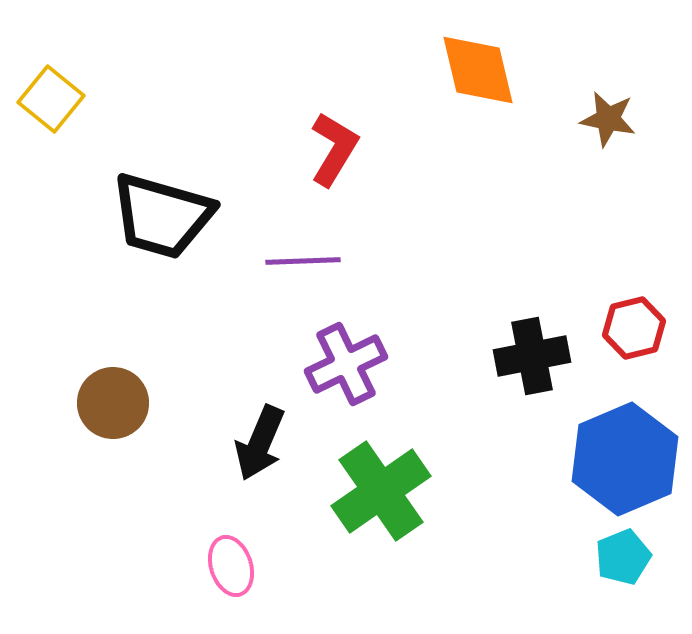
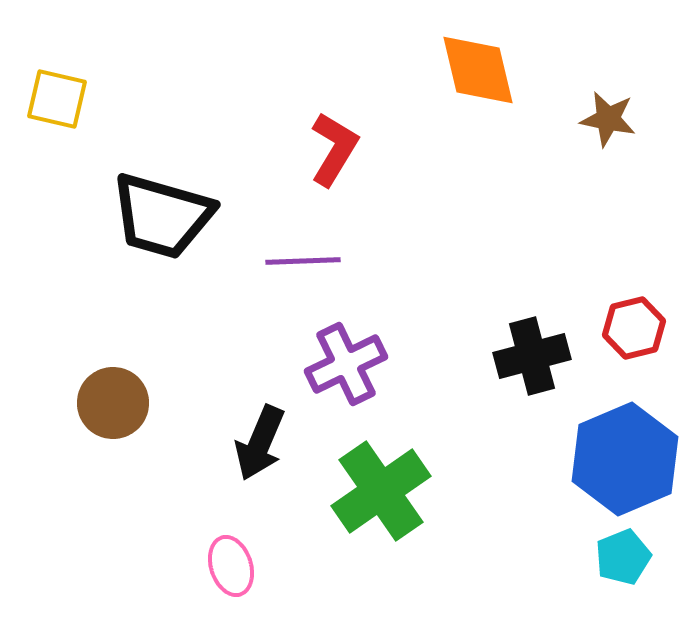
yellow square: moved 6 px right; rotated 26 degrees counterclockwise
black cross: rotated 4 degrees counterclockwise
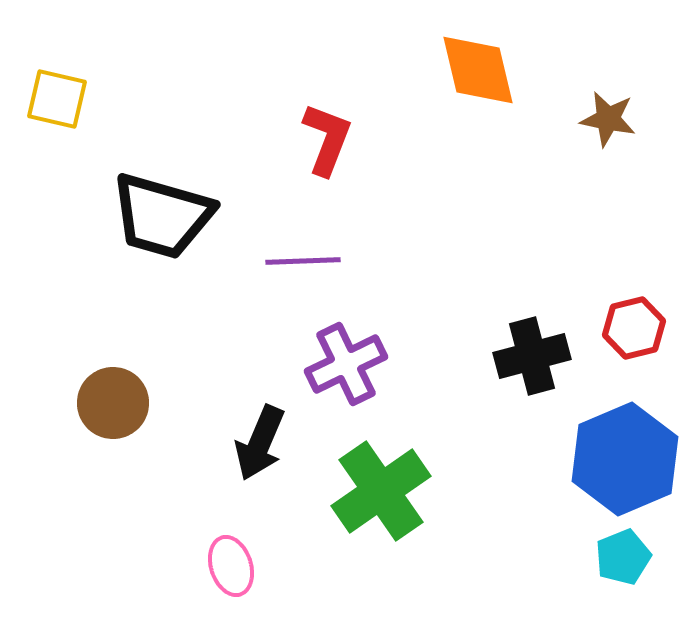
red L-shape: moved 7 px left, 10 px up; rotated 10 degrees counterclockwise
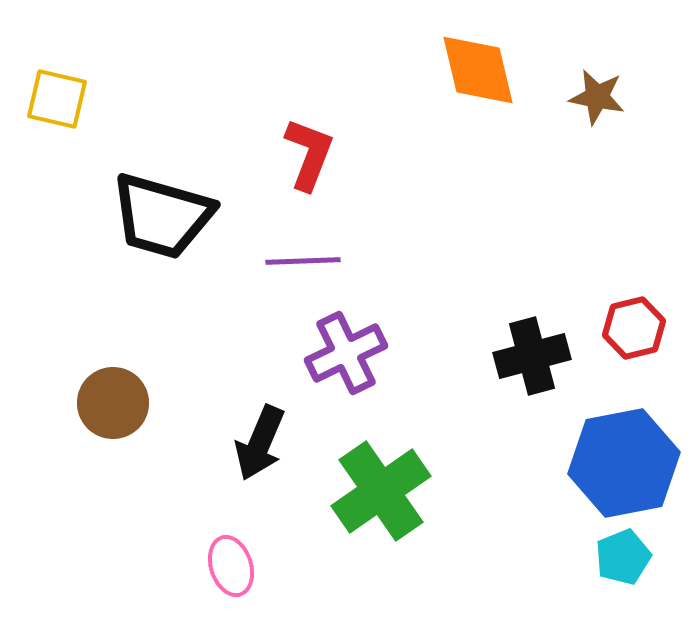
brown star: moved 11 px left, 22 px up
red L-shape: moved 18 px left, 15 px down
purple cross: moved 11 px up
blue hexagon: moved 1 px left, 4 px down; rotated 12 degrees clockwise
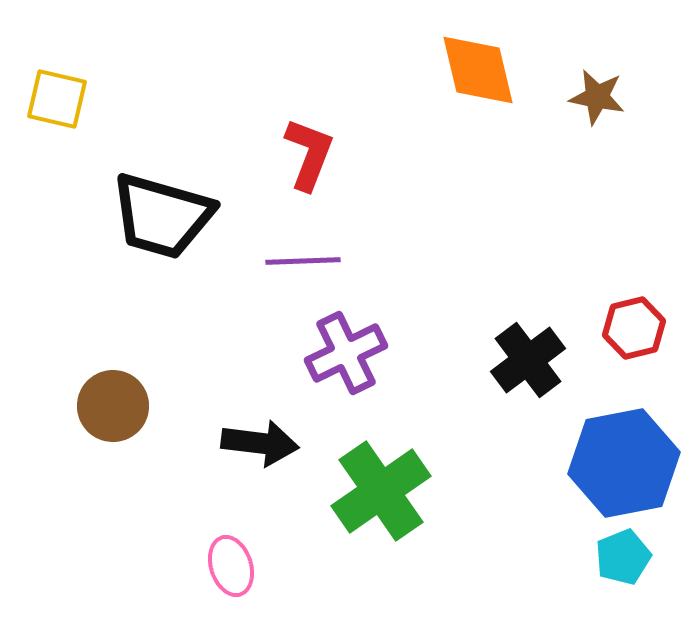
black cross: moved 4 px left, 4 px down; rotated 22 degrees counterclockwise
brown circle: moved 3 px down
black arrow: rotated 106 degrees counterclockwise
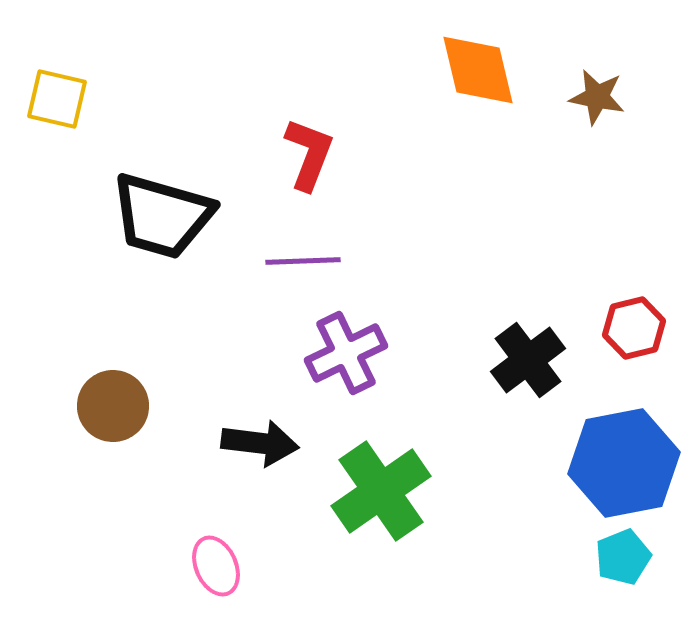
pink ellipse: moved 15 px left; rotated 6 degrees counterclockwise
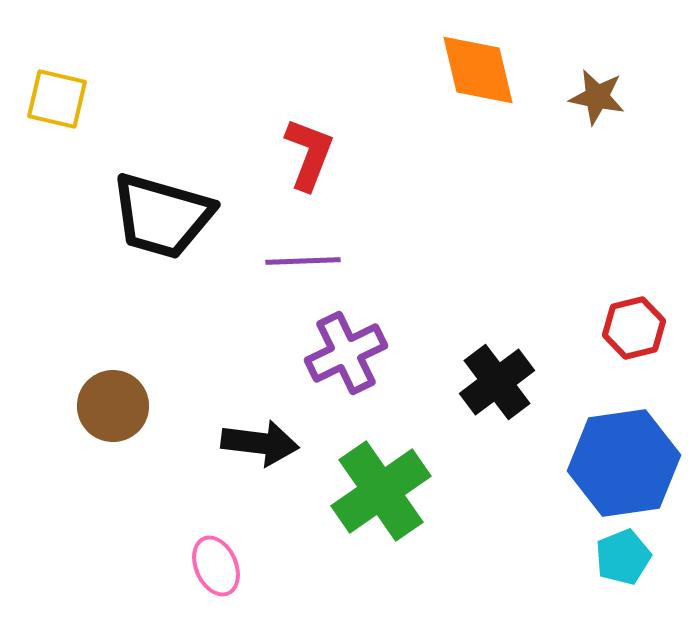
black cross: moved 31 px left, 22 px down
blue hexagon: rotated 3 degrees clockwise
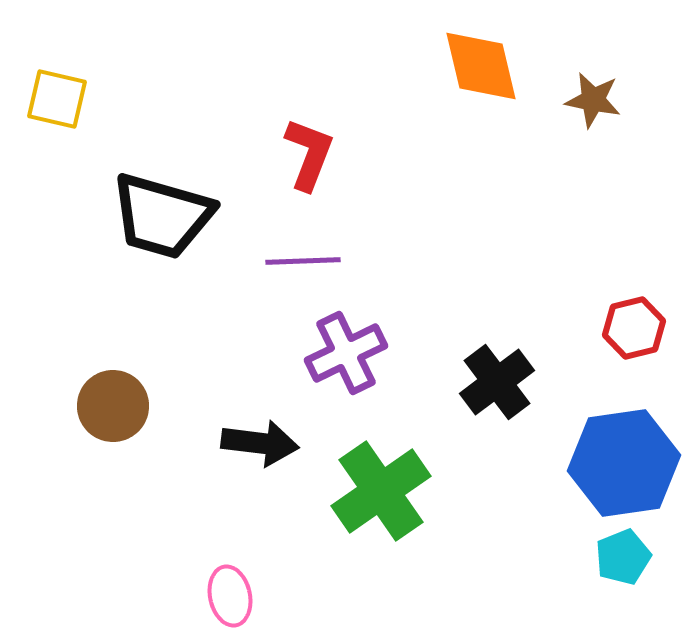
orange diamond: moved 3 px right, 4 px up
brown star: moved 4 px left, 3 px down
pink ellipse: moved 14 px right, 30 px down; rotated 12 degrees clockwise
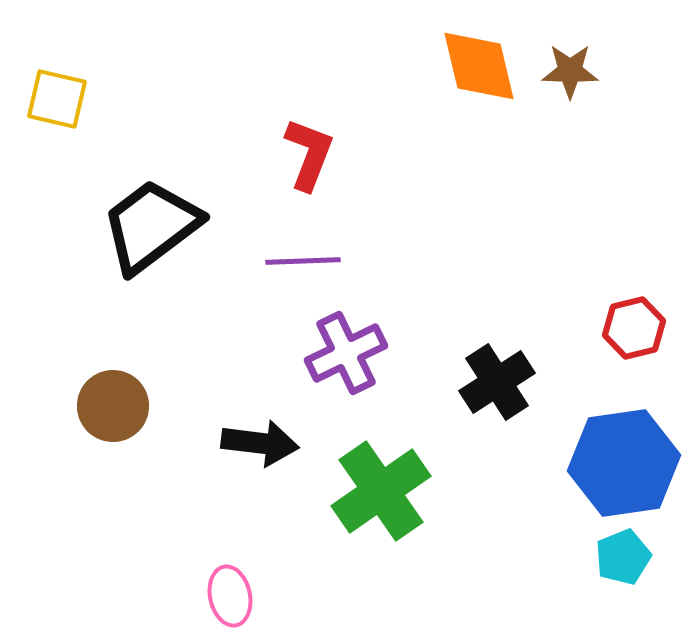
orange diamond: moved 2 px left
brown star: moved 23 px left, 29 px up; rotated 10 degrees counterclockwise
black trapezoid: moved 11 px left, 10 px down; rotated 127 degrees clockwise
black cross: rotated 4 degrees clockwise
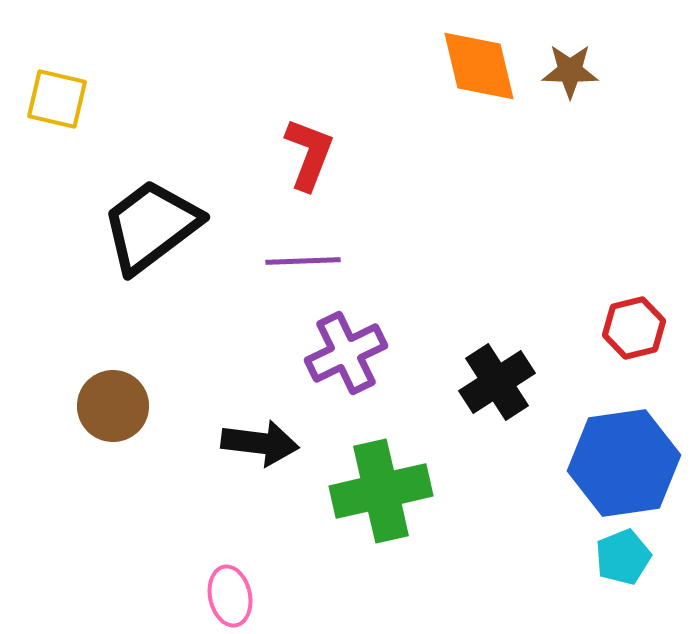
green cross: rotated 22 degrees clockwise
